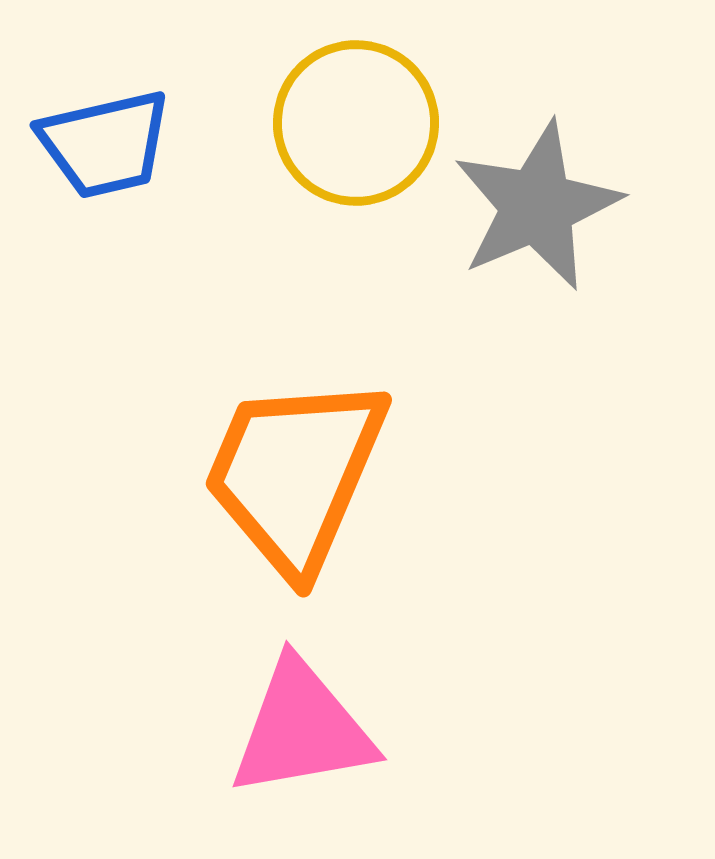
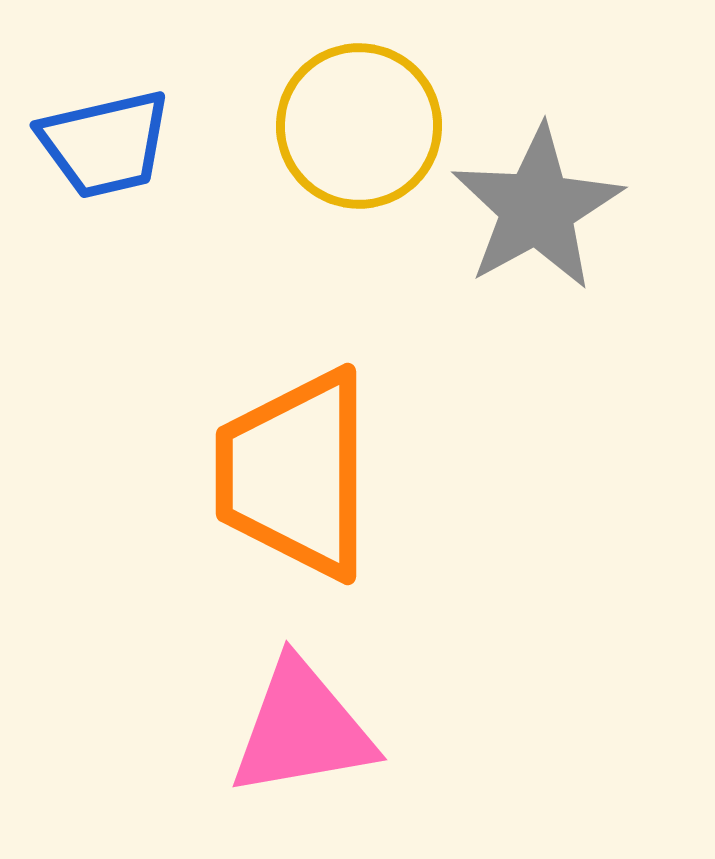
yellow circle: moved 3 px right, 3 px down
gray star: moved 2 px down; rotated 6 degrees counterclockwise
orange trapezoid: rotated 23 degrees counterclockwise
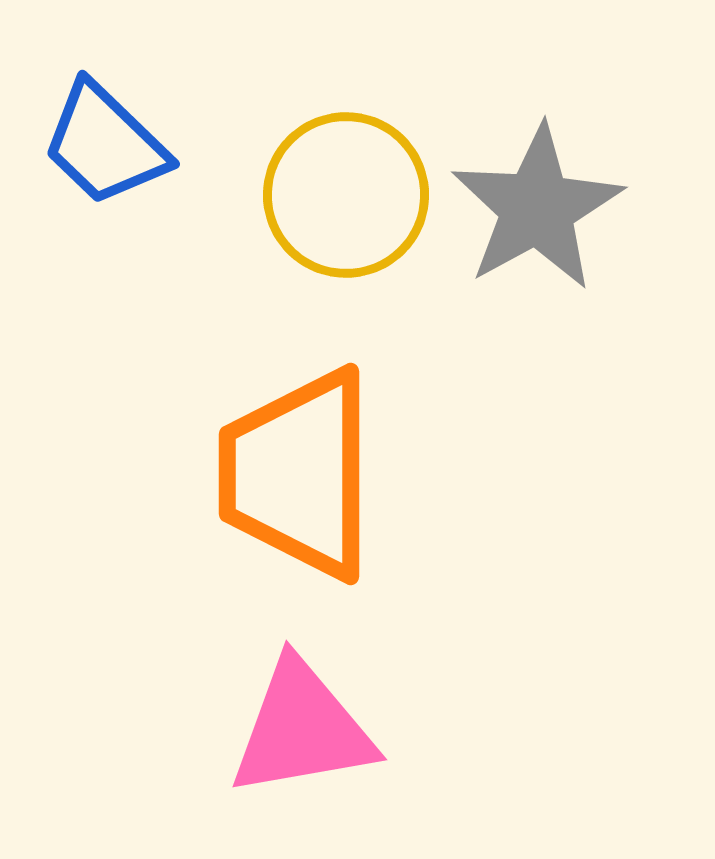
yellow circle: moved 13 px left, 69 px down
blue trapezoid: rotated 57 degrees clockwise
orange trapezoid: moved 3 px right
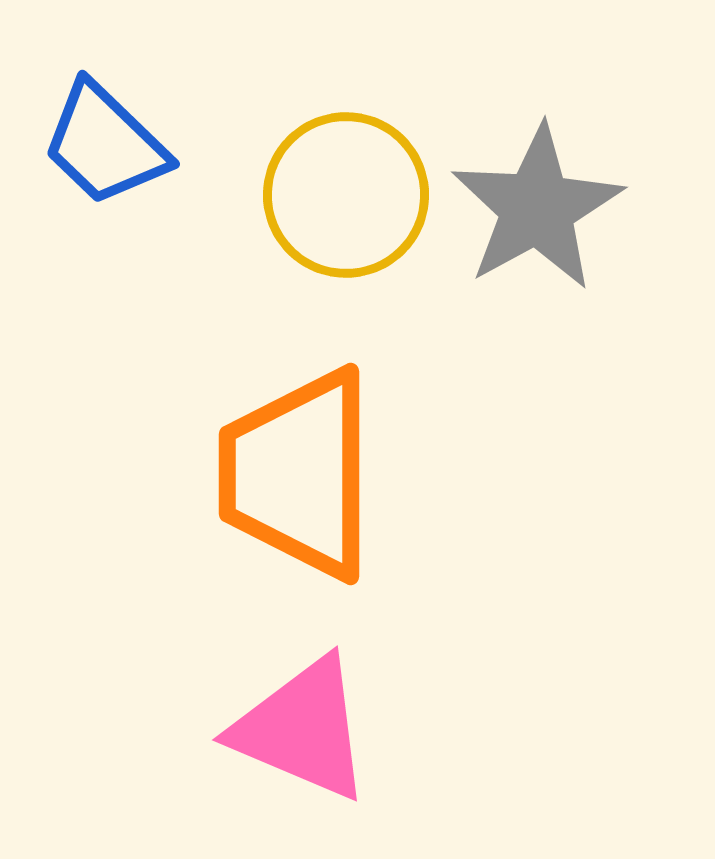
pink triangle: rotated 33 degrees clockwise
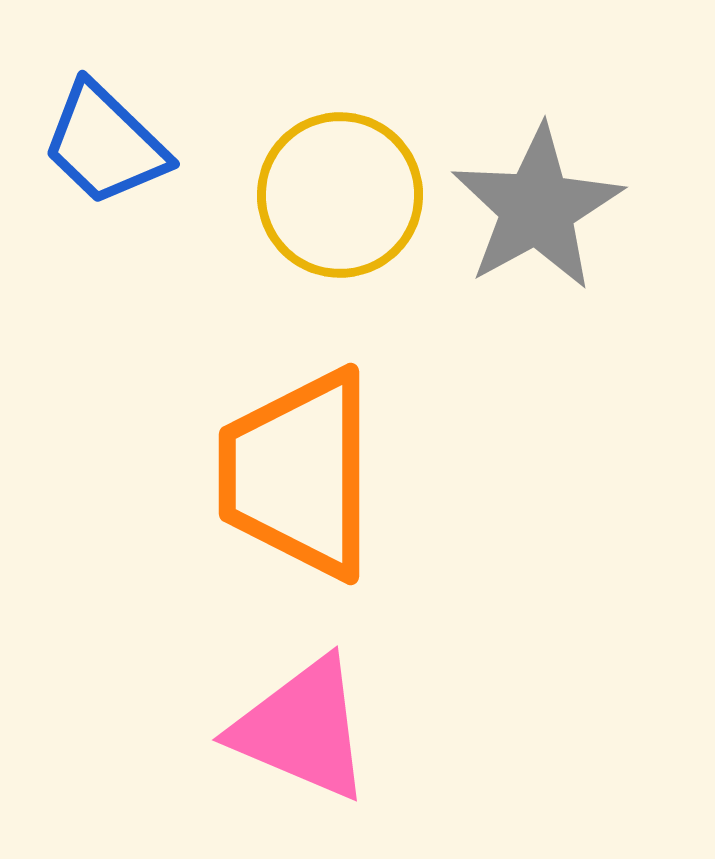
yellow circle: moved 6 px left
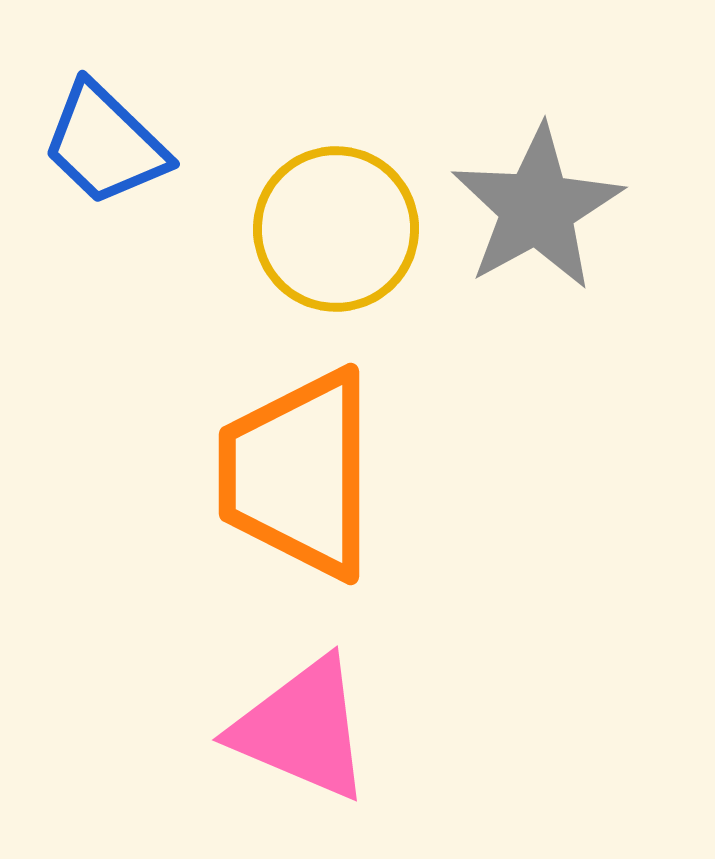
yellow circle: moved 4 px left, 34 px down
